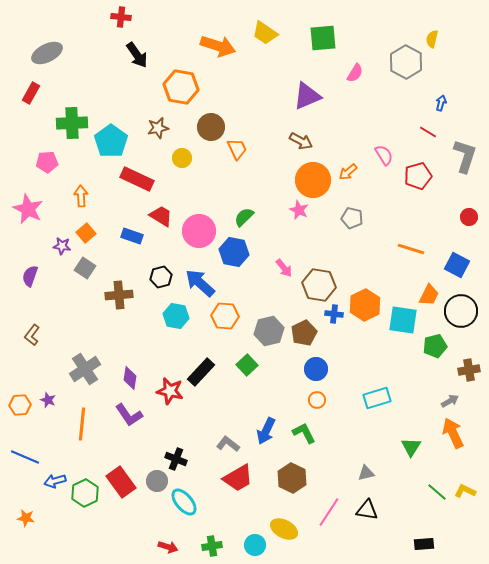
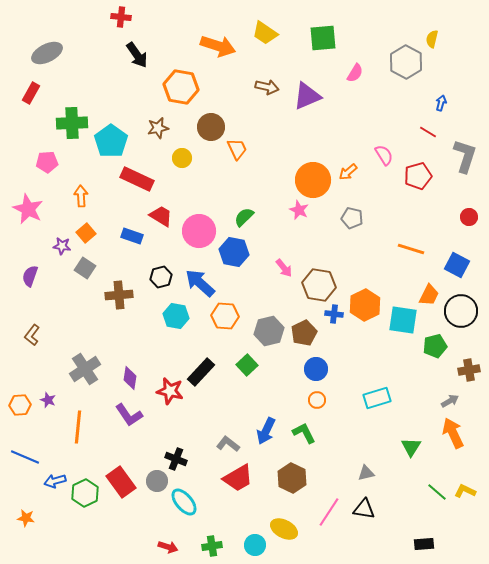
brown arrow at (301, 141): moved 34 px left, 54 px up; rotated 15 degrees counterclockwise
orange line at (82, 424): moved 4 px left, 3 px down
black triangle at (367, 510): moved 3 px left, 1 px up
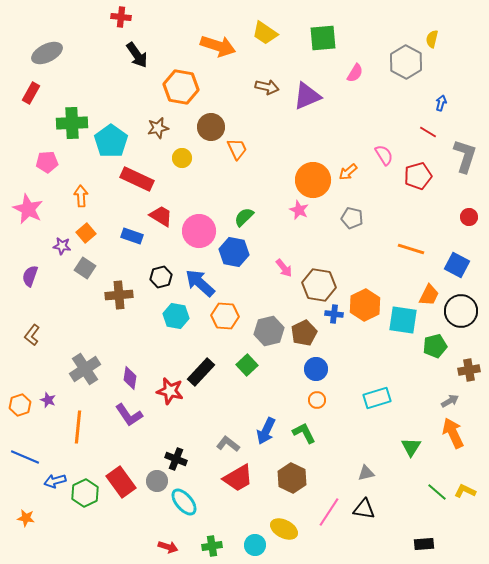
orange hexagon at (20, 405): rotated 15 degrees counterclockwise
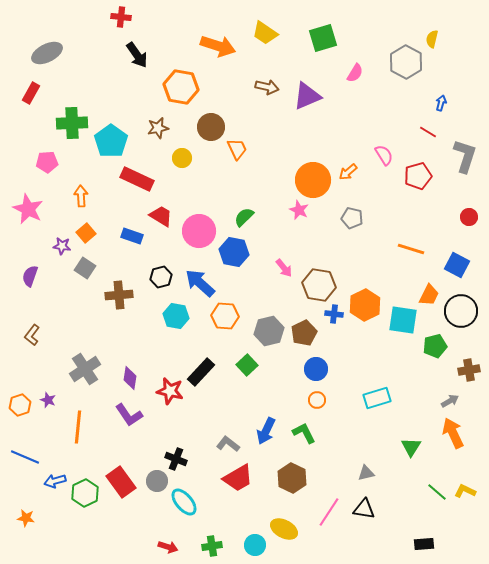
green square at (323, 38): rotated 12 degrees counterclockwise
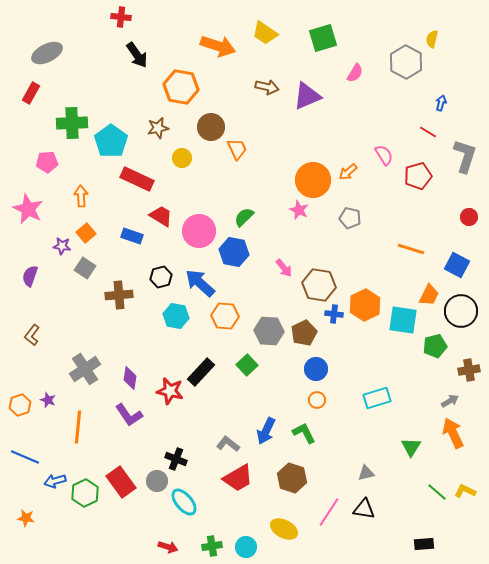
gray pentagon at (352, 218): moved 2 px left
gray hexagon at (269, 331): rotated 16 degrees clockwise
brown hexagon at (292, 478): rotated 8 degrees counterclockwise
cyan circle at (255, 545): moved 9 px left, 2 px down
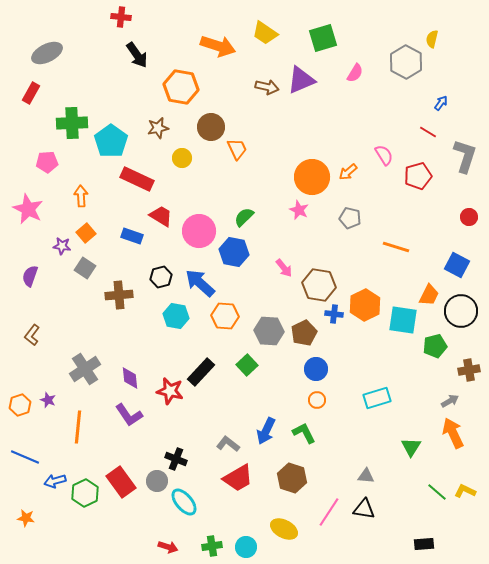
purple triangle at (307, 96): moved 6 px left, 16 px up
blue arrow at (441, 103): rotated 21 degrees clockwise
orange circle at (313, 180): moved 1 px left, 3 px up
orange line at (411, 249): moved 15 px left, 2 px up
purple diamond at (130, 378): rotated 15 degrees counterclockwise
gray triangle at (366, 473): moved 3 px down; rotated 18 degrees clockwise
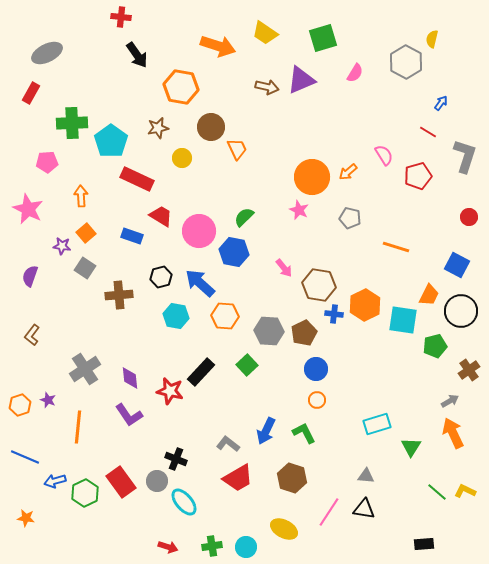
brown cross at (469, 370): rotated 25 degrees counterclockwise
cyan rectangle at (377, 398): moved 26 px down
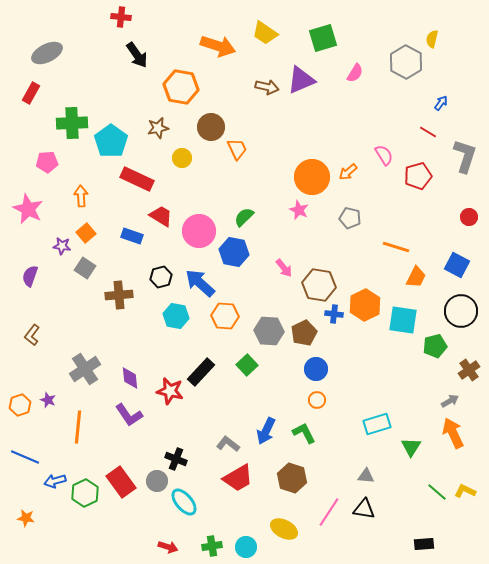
orange trapezoid at (429, 295): moved 13 px left, 18 px up
